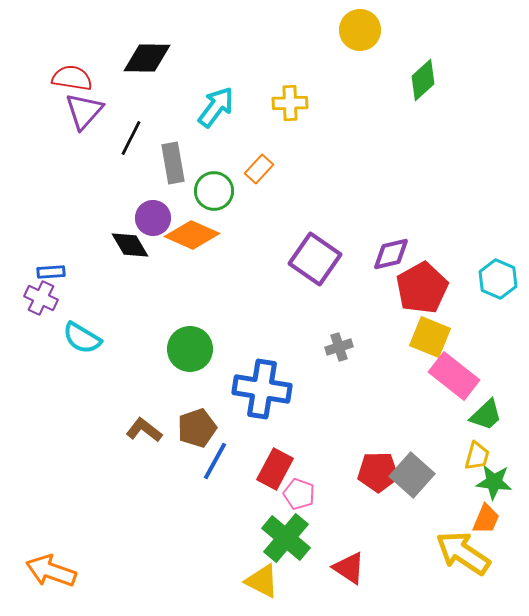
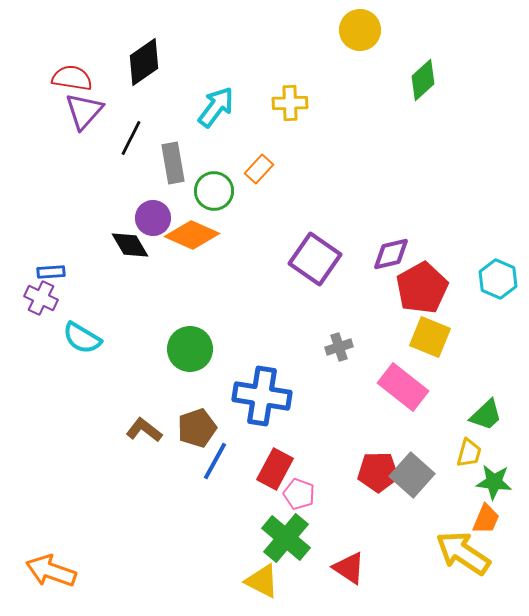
black diamond at (147, 58): moved 3 px left, 4 px down; rotated 36 degrees counterclockwise
pink rectangle at (454, 376): moved 51 px left, 11 px down
blue cross at (262, 389): moved 7 px down
yellow trapezoid at (477, 456): moved 8 px left, 3 px up
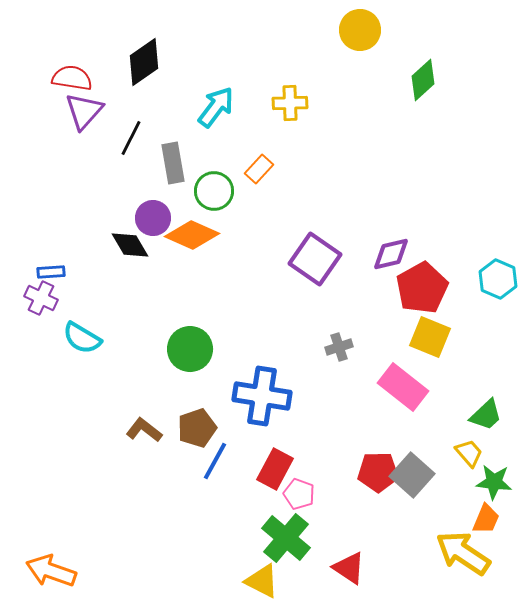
yellow trapezoid at (469, 453): rotated 56 degrees counterclockwise
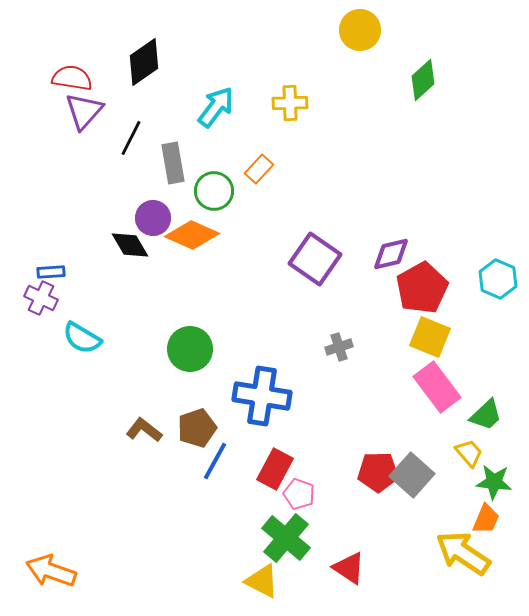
pink rectangle at (403, 387): moved 34 px right; rotated 15 degrees clockwise
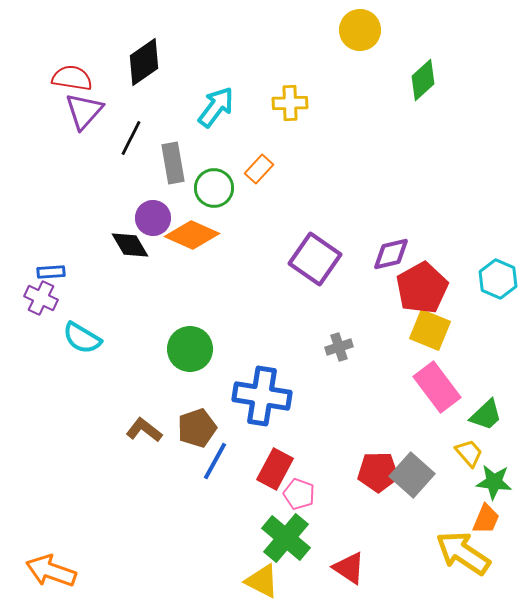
green circle at (214, 191): moved 3 px up
yellow square at (430, 337): moved 7 px up
